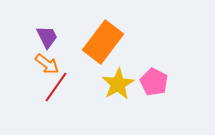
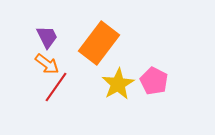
orange rectangle: moved 4 px left, 1 px down
pink pentagon: moved 1 px up
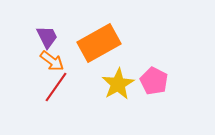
orange rectangle: rotated 24 degrees clockwise
orange arrow: moved 5 px right, 3 px up
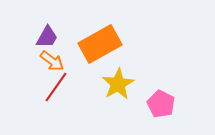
purple trapezoid: rotated 55 degrees clockwise
orange rectangle: moved 1 px right, 1 px down
pink pentagon: moved 7 px right, 23 px down
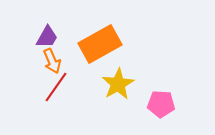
orange arrow: rotated 30 degrees clockwise
pink pentagon: rotated 24 degrees counterclockwise
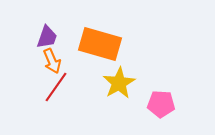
purple trapezoid: rotated 10 degrees counterclockwise
orange rectangle: rotated 45 degrees clockwise
yellow star: moved 1 px right, 1 px up
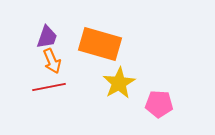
red line: moved 7 px left; rotated 44 degrees clockwise
pink pentagon: moved 2 px left
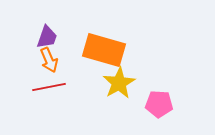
orange rectangle: moved 4 px right, 6 px down
orange arrow: moved 3 px left, 1 px up
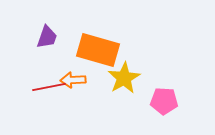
orange rectangle: moved 6 px left
orange arrow: moved 24 px right, 20 px down; rotated 110 degrees clockwise
yellow star: moved 5 px right, 5 px up
pink pentagon: moved 5 px right, 3 px up
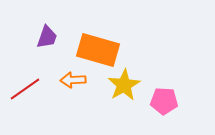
yellow star: moved 7 px down
red line: moved 24 px left, 2 px down; rotated 24 degrees counterclockwise
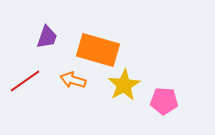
orange arrow: rotated 20 degrees clockwise
red line: moved 8 px up
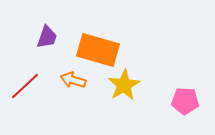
red line: moved 5 px down; rotated 8 degrees counterclockwise
pink pentagon: moved 21 px right
